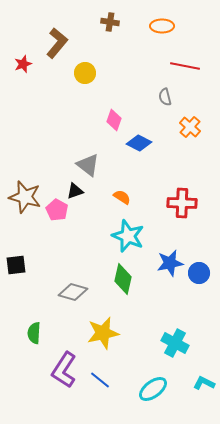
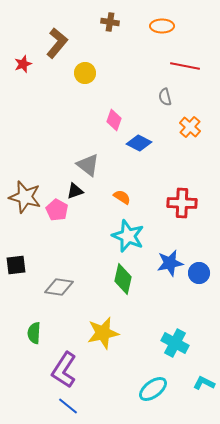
gray diamond: moved 14 px left, 5 px up; rotated 8 degrees counterclockwise
blue line: moved 32 px left, 26 px down
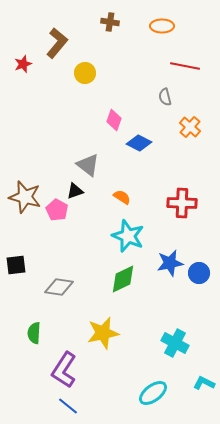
green diamond: rotated 52 degrees clockwise
cyan ellipse: moved 4 px down
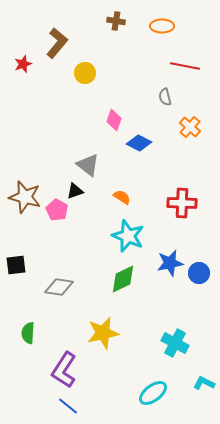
brown cross: moved 6 px right, 1 px up
green semicircle: moved 6 px left
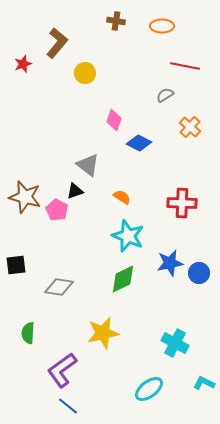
gray semicircle: moved 2 px up; rotated 72 degrees clockwise
purple L-shape: moved 2 px left; rotated 21 degrees clockwise
cyan ellipse: moved 4 px left, 4 px up
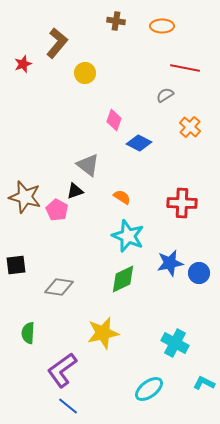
red line: moved 2 px down
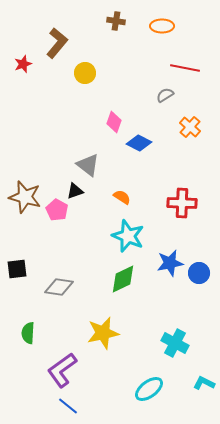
pink diamond: moved 2 px down
black square: moved 1 px right, 4 px down
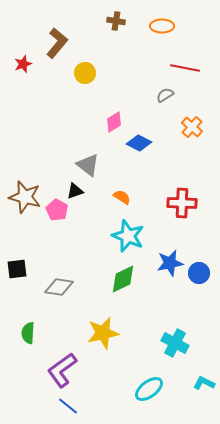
pink diamond: rotated 40 degrees clockwise
orange cross: moved 2 px right
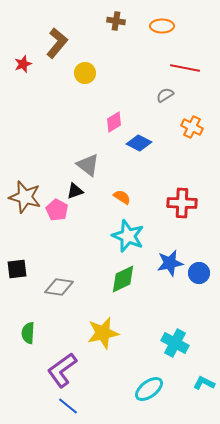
orange cross: rotated 15 degrees counterclockwise
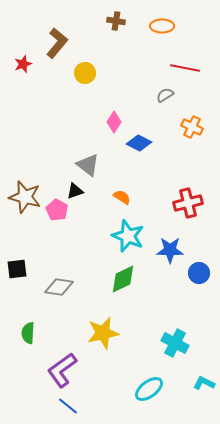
pink diamond: rotated 25 degrees counterclockwise
red cross: moved 6 px right; rotated 16 degrees counterclockwise
blue star: moved 13 px up; rotated 12 degrees clockwise
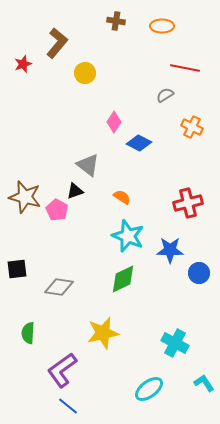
cyan L-shape: rotated 30 degrees clockwise
